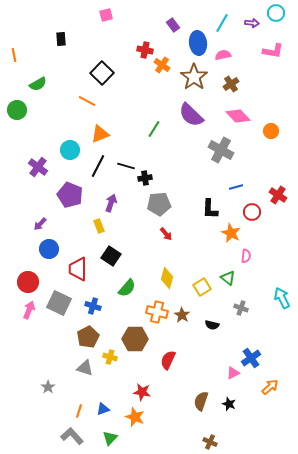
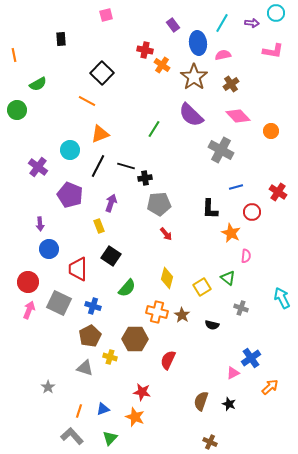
red cross at (278, 195): moved 3 px up
purple arrow at (40, 224): rotated 48 degrees counterclockwise
brown pentagon at (88, 337): moved 2 px right, 1 px up
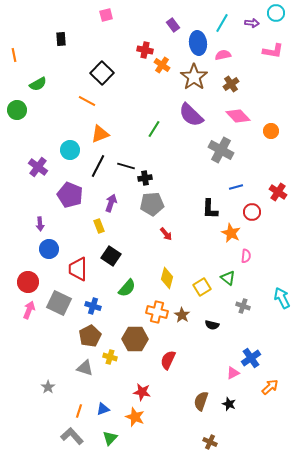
gray pentagon at (159, 204): moved 7 px left
gray cross at (241, 308): moved 2 px right, 2 px up
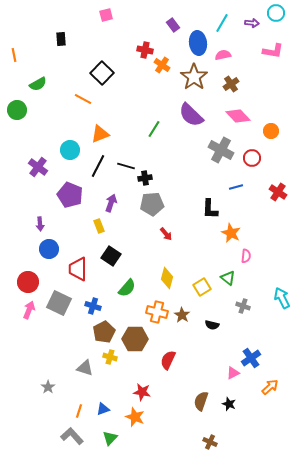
orange line at (87, 101): moved 4 px left, 2 px up
red circle at (252, 212): moved 54 px up
brown pentagon at (90, 336): moved 14 px right, 4 px up
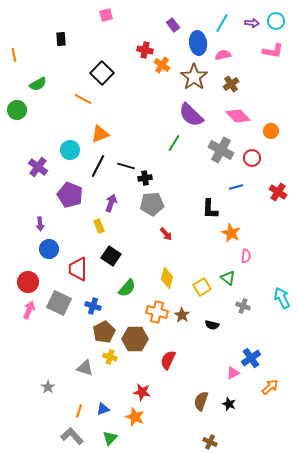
cyan circle at (276, 13): moved 8 px down
green line at (154, 129): moved 20 px right, 14 px down
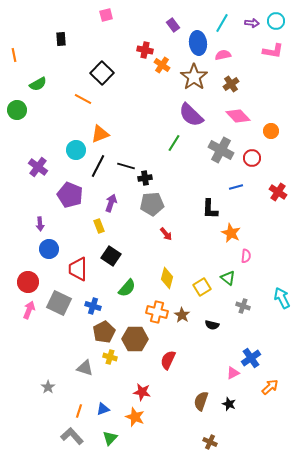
cyan circle at (70, 150): moved 6 px right
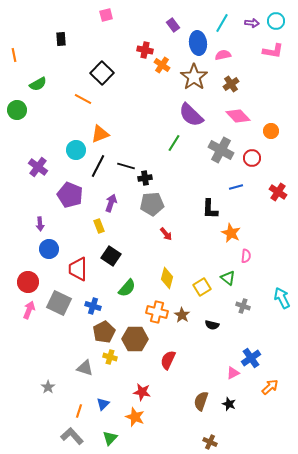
blue triangle at (103, 409): moved 5 px up; rotated 24 degrees counterclockwise
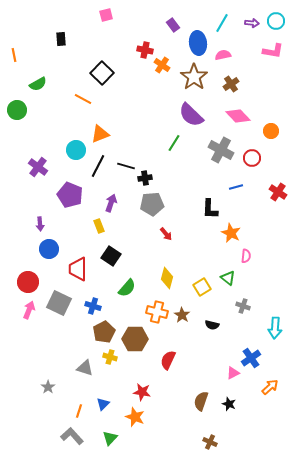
cyan arrow at (282, 298): moved 7 px left, 30 px down; rotated 150 degrees counterclockwise
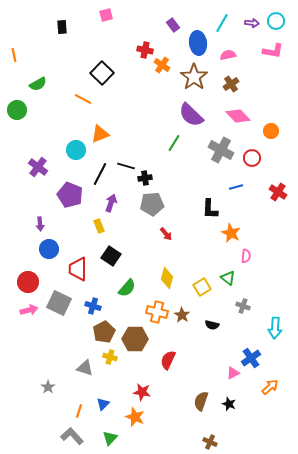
black rectangle at (61, 39): moved 1 px right, 12 px up
pink semicircle at (223, 55): moved 5 px right
black line at (98, 166): moved 2 px right, 8 px down
pink arrow at (29, 310): rotated 54 degrees clockwise
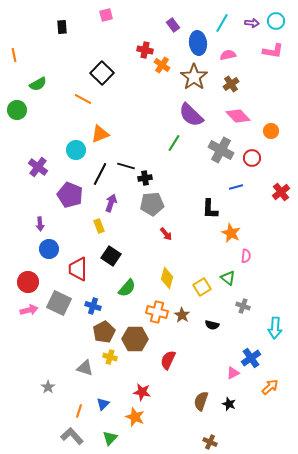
red cross at (278, 192): moved 3 px right; rotated 18 degrees clockwise
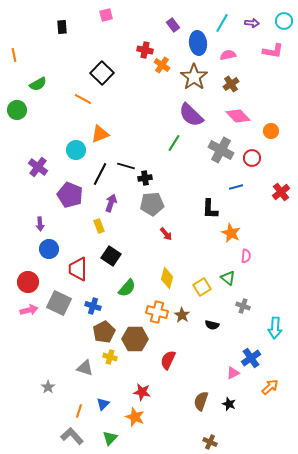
cyan circle at (276, 21): moved 8 px right
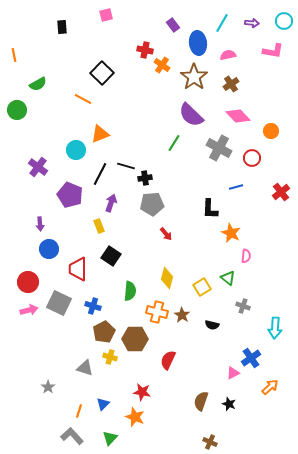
gray cross at (221, 150): moved 2 px left, 2 px up
green semicircle at (127, 288): moved 3 px right, 3 px down; rotated 36 degrees counterclockwise
